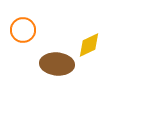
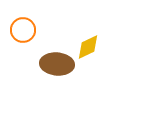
yellow diamond: moved 1 px left, 2 px down
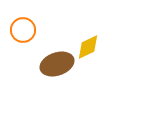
brown ellipse: rotated 24 degrees counterclockwise
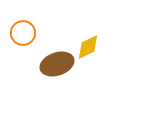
orange circle: moved 3 px down
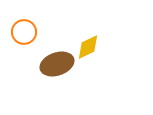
orange circle: moved 1 px right, 1 px up
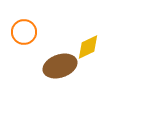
brown ellipse: moved 3 px right, 2 px down
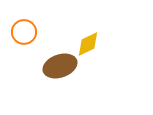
yellow diamond: moved 3 px up
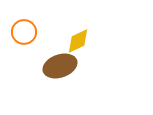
yellow diamond: moved 10 px left, 3 px up
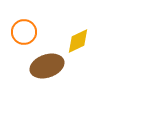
brown ellipse: moved 13 px left
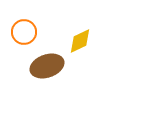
yellow diamond: moved 2 px right
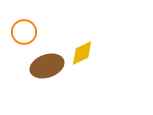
yellow diamond: moved 2 px right, 12 px down
